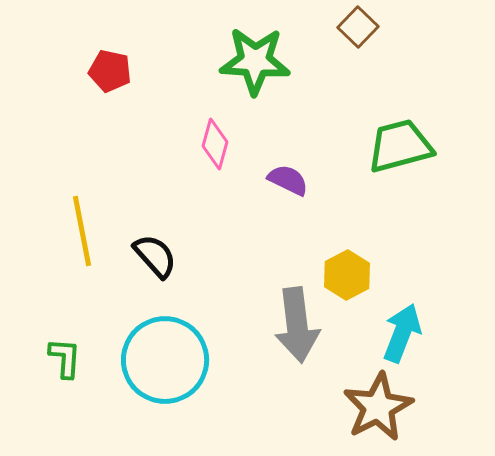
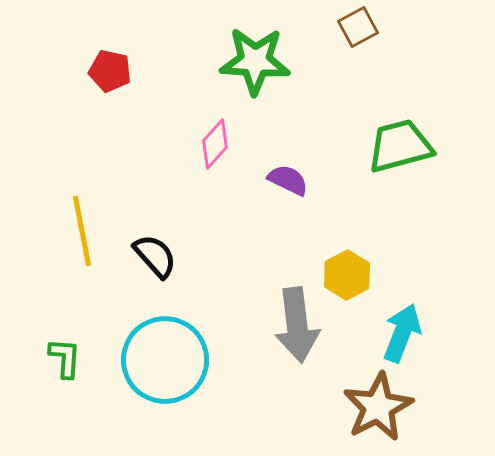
brown square: rotated 18 degrees clockwise
pink diamond: rotated 27 degrees clockwise
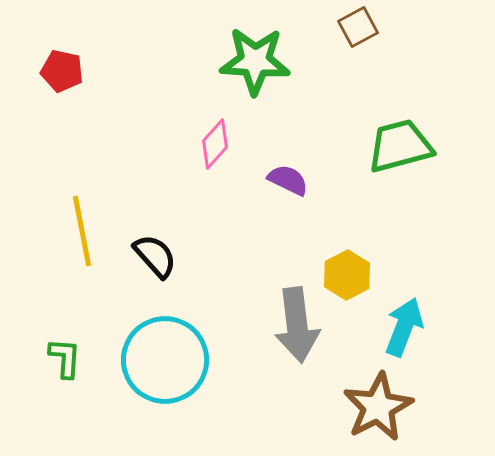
red pentagon: moved 48 px left
cyan arrow: moved 2 px right, 6 px up
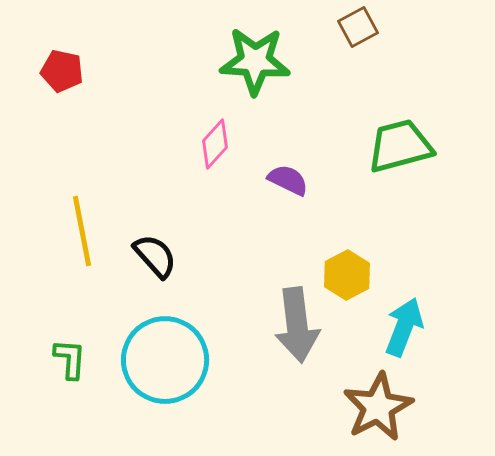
green L-shape: moved 5 px right, 1 px down
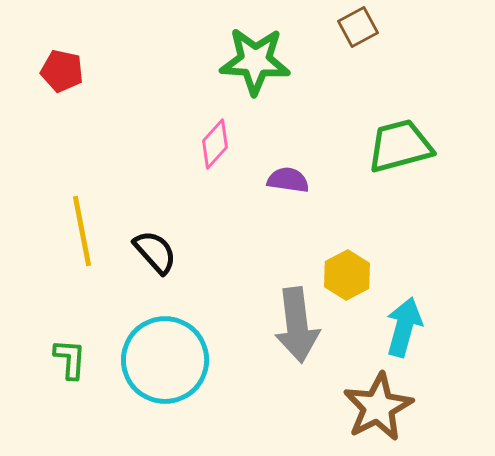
purple semicircle: rotated 18 degrees counterclockwise
black semicircle: moved 4 px up
cyan arrow: rotated 6 degrees counterclockwise
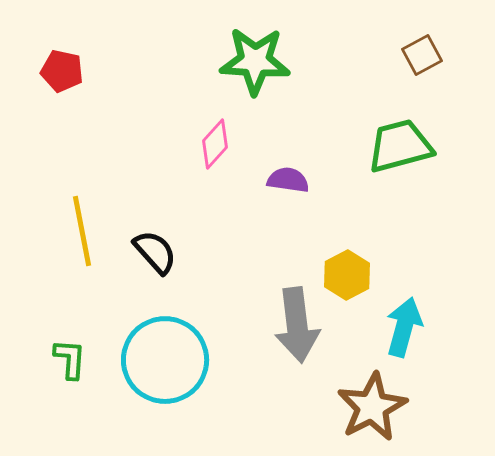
brown square: moved 64 px right, 28 px down
brown star: moved 6 px left
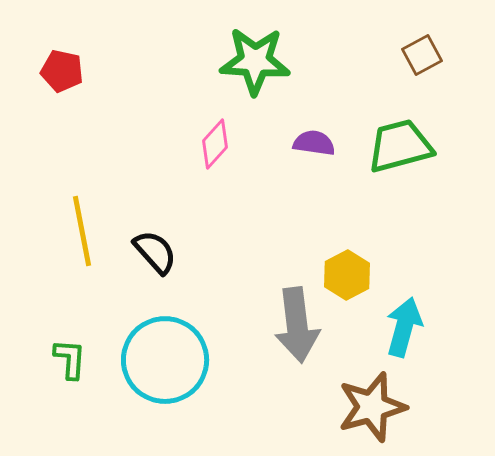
purple semicircle: moved 26 px right, 37 px up
brown star: rotated 12 degrees clockwise
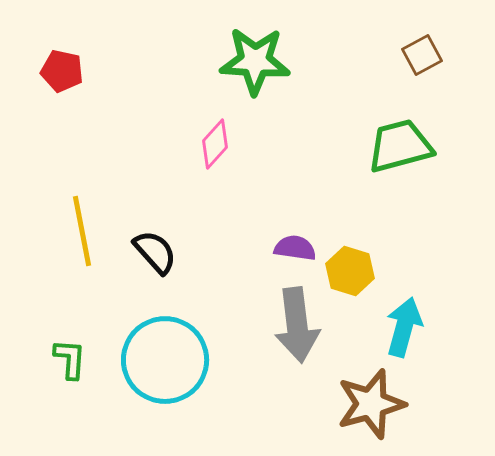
purple semicircle: moved 19 px left, 105 px down
yellow hexagon: moved 3 px right, 4 px up; rotated 15 degrees counterclockwise
brown star: moved 1 px left, 3 px up
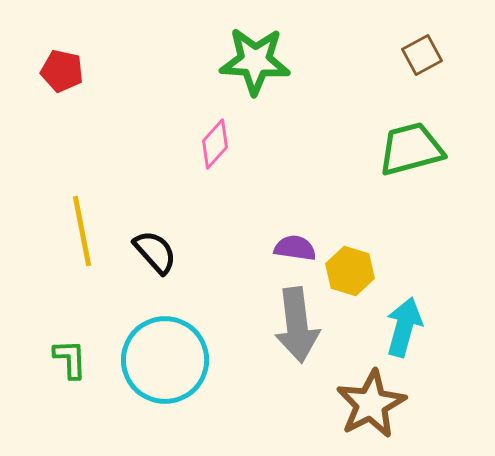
green trapezoid: moved 11 px right, 3 px down
green L-shape: rotated 6 degrees counterclockwise
brown star: rotated 12 degrees counterclockwise
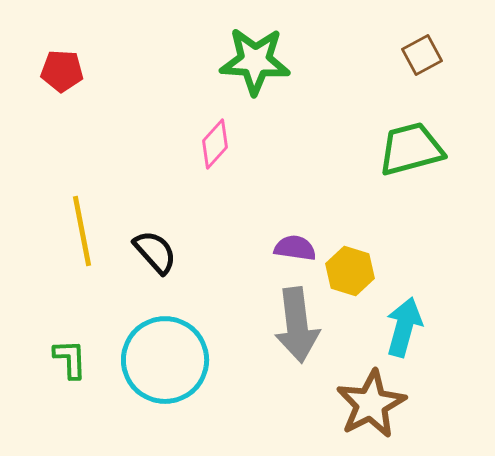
red pentagon: rotated 9 degrees counterclockwise
